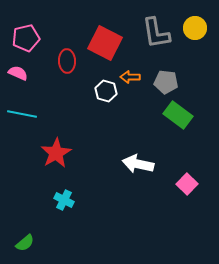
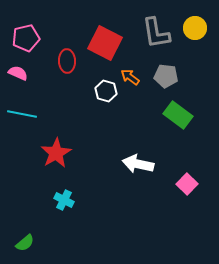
orange arrow: rotated 36 degrees clockwise
gray pentagon: moved 6 px up
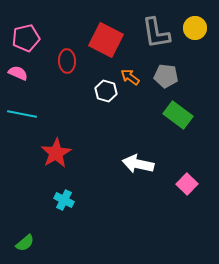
red square: moved 1 px right, 3 px up
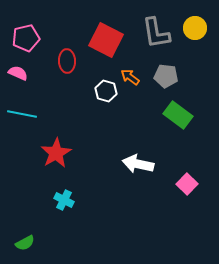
green semicircle: rotated 12 degrees clockwise
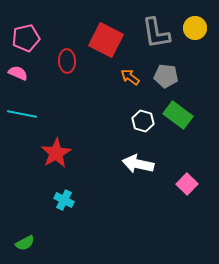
white hexagon: moved 37 px right, 30 px down
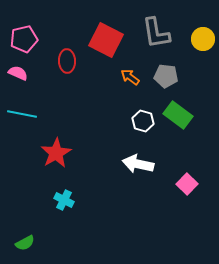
yellow circle: moved 8 px right, 11 px down
pink pentagon: moved 2 px left, 1 px down
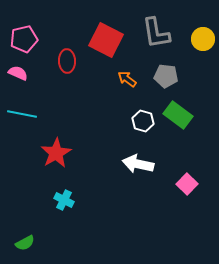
orange arrow: moved 3 px left, 2 px down
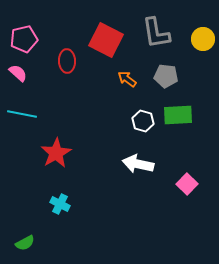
pink semicircle: rotated 18 degrees clockwise
green rectangle: rotated 40 degrees counterclockwise
cyan cross: moved 4 px left, 4 px down
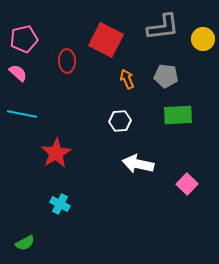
gray L-shape: moved 7 px right, 6 px up; rotated 88 degrees counterclockwise
orange arrow: rotated 30 degrees clockwise
white hexagon: moved 23 px left; rotated 20 degrees counterclockwise
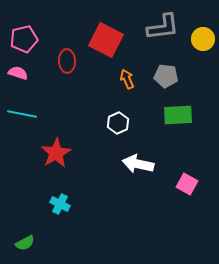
pink semicircle: rotated 24 degrees counterclockwise
white hexagon: moved 2 px left, 2 px down; rotated 20 degrees counterclockwise
pink square: rotated 15 degrees counterclockwise
